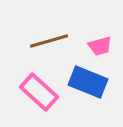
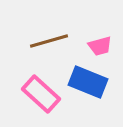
pink rectangle: moved 2 px right, 2 px down
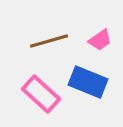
pink trapezoid: moved 6 px up; rotated 20 degrees counterclockwise
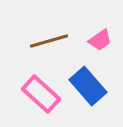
blue rectangle: moved 4 px down; rotated 27 degrees clockwise
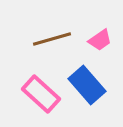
brown line: moved 3 px right, 2 px up
blue rectangle: moved 1 px left, 1 px up
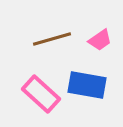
blue rectangle: rotated 39 degrees counterclockwise
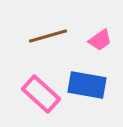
brown line: moved 4 px left, 3 px up
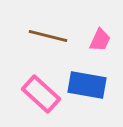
brown line: rotated 30 degrees clockwise
pink trapezoid: rotated 30 degrees counterclockwise
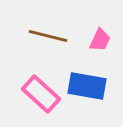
blue rectangle: moved 1 px down
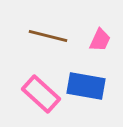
blue rectangle: moved 1 px left
